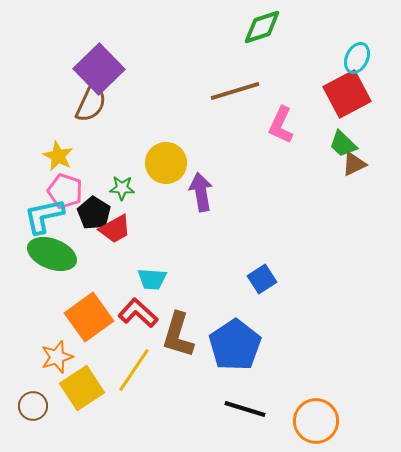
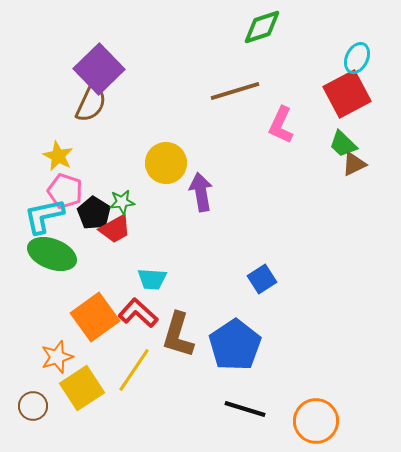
green star: moved 14 px down; rotated 10 degrees counterclockwise
orange square: moved 6 px right
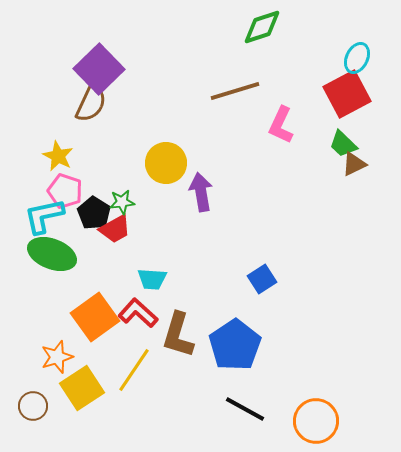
black line: rotated 12 degrees clockwise
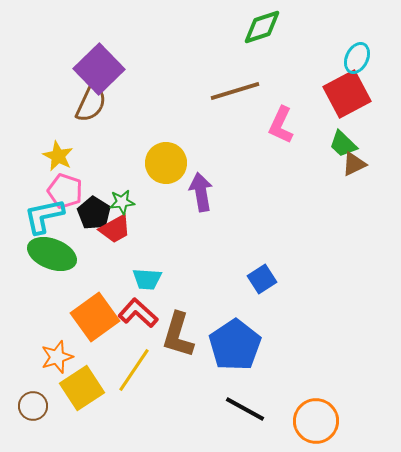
cyan trapezoid: moved 5 px left
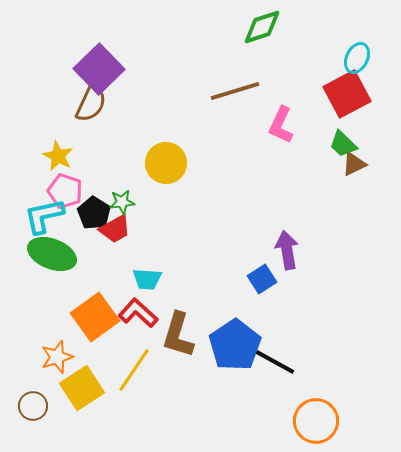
purple arrow: moved 86 px right, 58 px down
black line: moved 30 px right, 47 px up
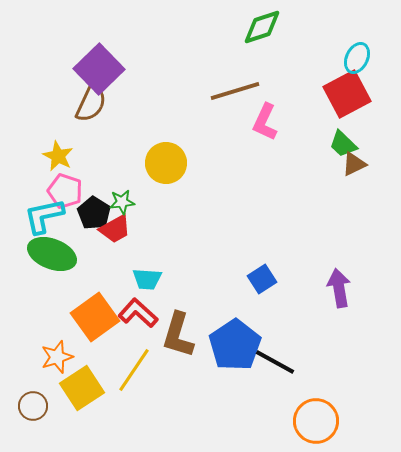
pink L-shape: moved 16 px left, 3 px up
purple arrow: moved 52 px right, 38 px down
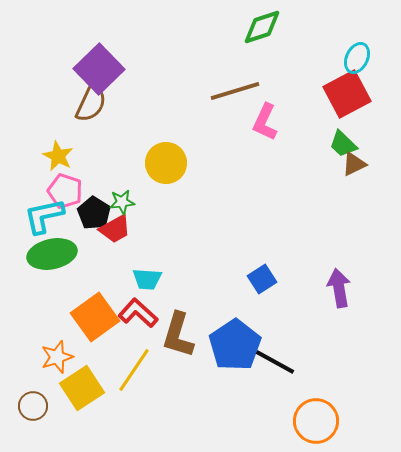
green ellipse: rotated 33 degrees counterclockwise
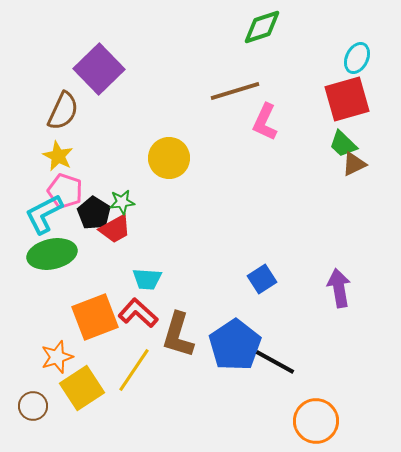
red square: moved 5 px down; rotated 12 degrees clockwise
brown semicircle: moved 28 px left, 8 px down
yellow circle: moved 3 px right, 5 px up
cyan L-shape: moved 2 px up; rotated 15 degrees counterclockwise
orange square: rotated 15 degrees clockwise
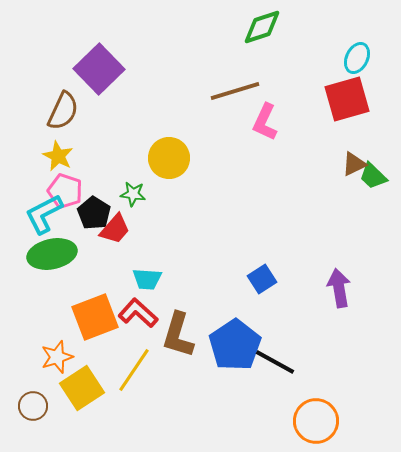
green trapezoid: moved 30 px right, 32 px down
green star: moved 11 px right, 8 px up; rotated 15 degrees clockwise
red trapezoid: rotated 20 degrees counterclockwise
